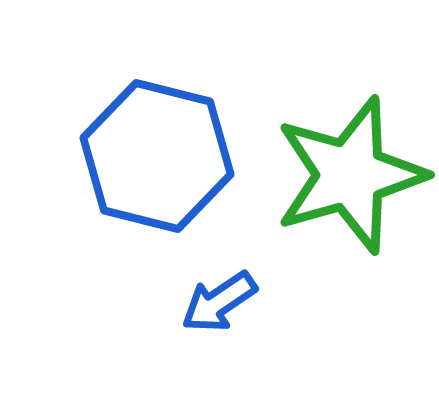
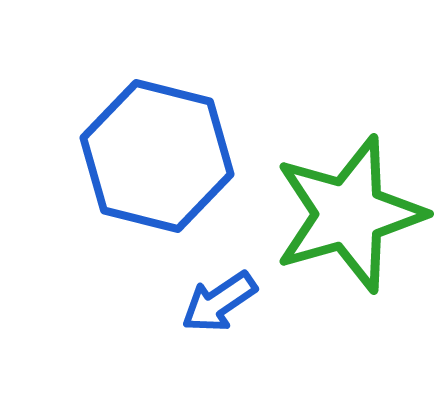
green star: moved 1 px left, 39 px down
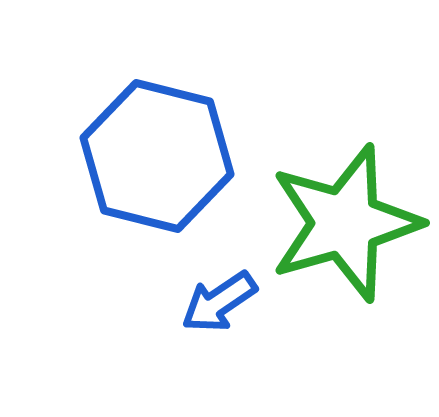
green star: moved 4 px left, 9 px down
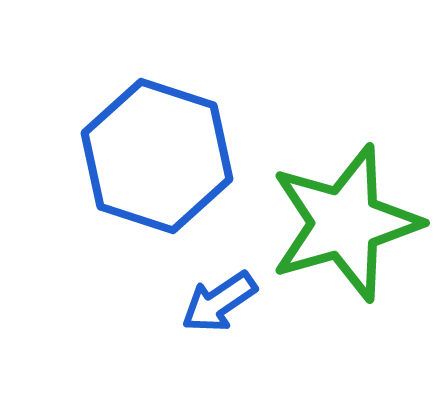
blue hexagon: rotated 4 degrees clockwise
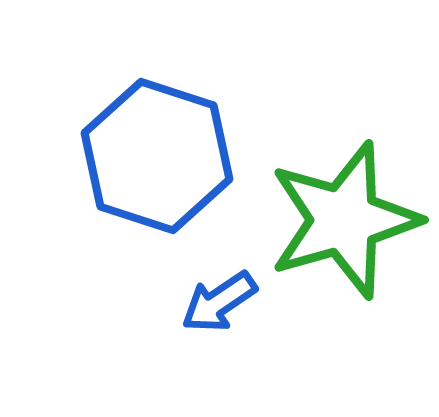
green star: moved 1 px left, 3 px up
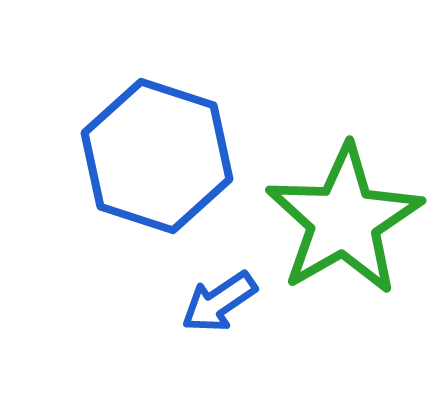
green star: rotated 14 degrees counterclockwise
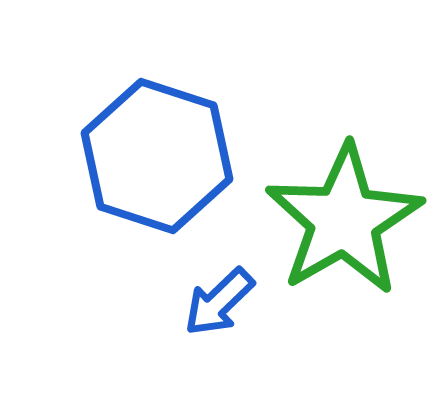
blue arrow: rotated 10 degrees counterclockwise
